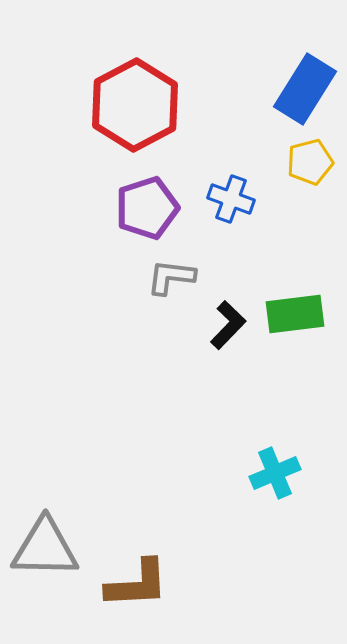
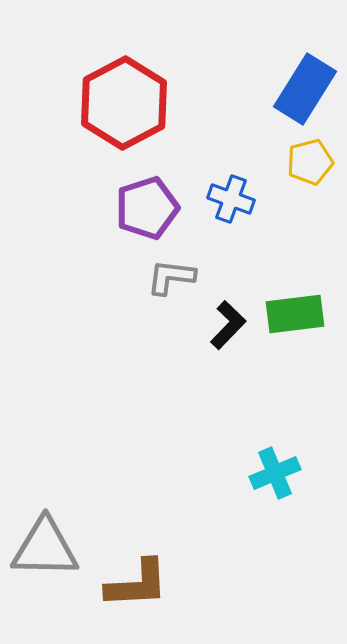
red hexagon: moved 11 px left, 2 px up
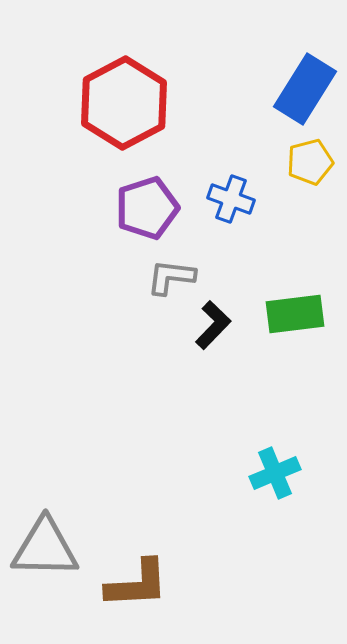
black L-shape: moved 15 px left
